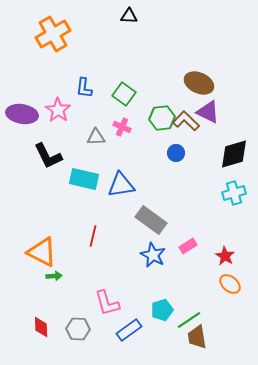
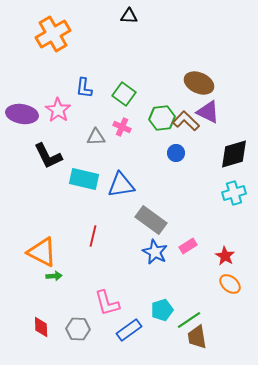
blue star: moved 2 px right, 3 px up
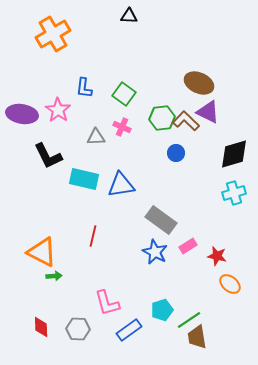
gray rectangle: moved 10 px right
red star: moved 8 px left; rotated 18 degrees counterclockwise
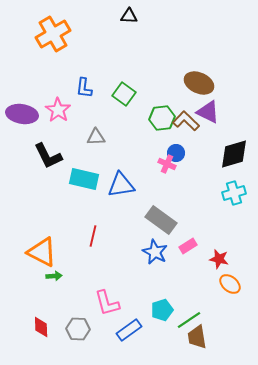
pink cross: moved 45 px right, 37 px down
red star: moved 2 px right, 3 px down
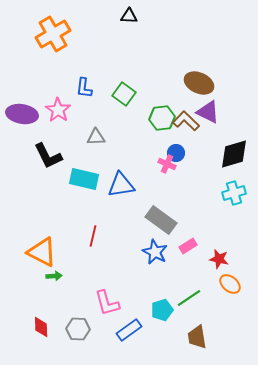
green line: moved 22 px up
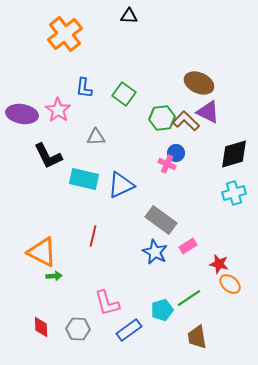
orange cross: moved 12 px right; rotated 8 degrees counterclockwise
blue triangle: rotated 16 degrees counterclockwise
red star: moved 5 px down
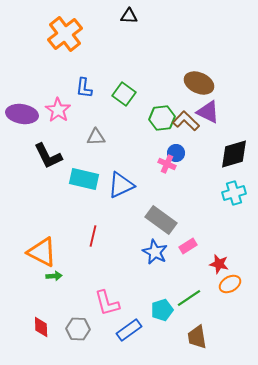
orange ellipse: rotated 70 degrees counterclockwise
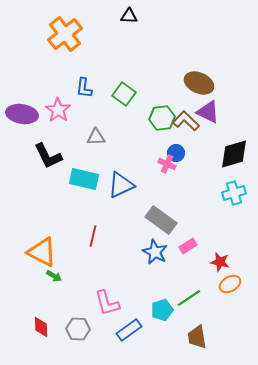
red star: moved 1 px right, 2 px up
green arrow: rotated 35 degrees clockwise
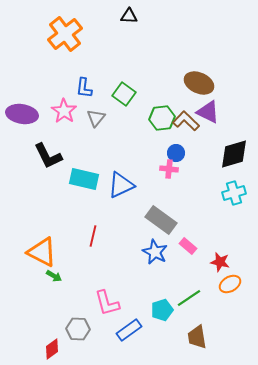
pink star: moved 6 px right, 1 px down
gray triangle: moved 19 px up; rotated 48 degrees counterclockwise
pink cross: moved 2 px right, 5 px down; rotated 18 degrees counterclockwise
pink rectangle: rotated 72 degrees clockwise
red diamond: moved 11 px right, 22 px down; rotated 55 degrees clockwise
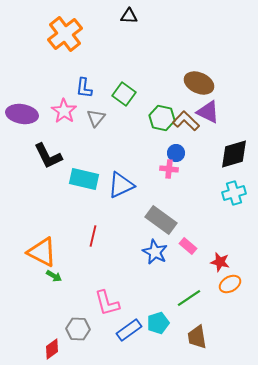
green hexagon: rotated 20 degrees clockwise
cyan pentagon: moved 4 px left, 13 px down
